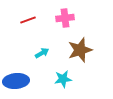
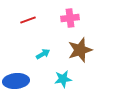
pink cross: moved 5 px right
cyan arrow: moved 1 px right, 1 px down
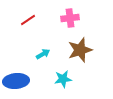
red line: rotated 14 degrees counterclockwise
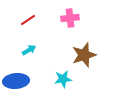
brown star: moved 4 px right, 5 px down
cyan arrow: moved 14 px left, 4 px up
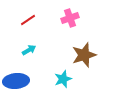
pink cross: rotated 12 degrees counterclockwise
cyan star: rotated 12 degrees counterclockwise
